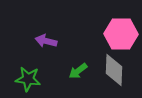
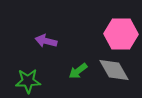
gray diamond: rotated 32 degrees counterclockwise
green star: moved 2 px down; rotated 10 degrees counterclockwise
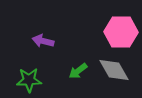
pink hexagon: moved 2 px up
purple arrow: moved 3 px left
green star: moved 1 px right, 1 px up
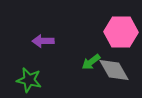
purple arrow: rotated 15 degrees counterclockwise
green arrow: moved 13 px right, 9 px up
green star: rotated 15 degrees clockwise
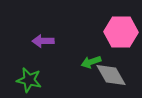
green arrow: rotated 18 degrees clockwise
gray diamond: moved 3 px left, 5 px down
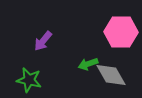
purple arrow: rotated 50 degrees counterclockwise
green arrow: moved 3 px left, 2 px down
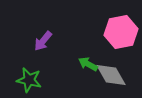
pink hexagon: rotated 12 degrees counterclockwise
green arrow: rotated 48 degrees clockwise
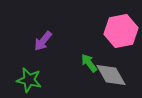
pink hexagon: moved 1 px up
green arrow: moved 1 px right, 1 px up; rotated 24 degrees clockwise
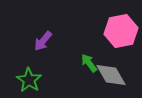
green star: rotated 20 degrees clockwise
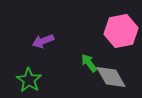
purple arrow: rotated 30 degrees clockwise
gray diamond: moved 2 px down
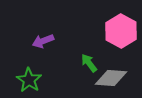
pink hexagon: rotated 20 degrees counterclockwise
gray diamond: moved 1 px down; rotated 56 degrees counterclockwise
